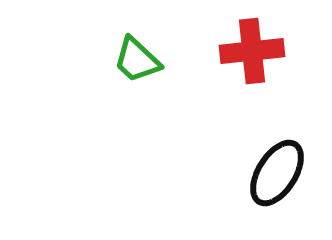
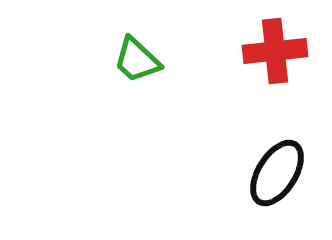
red cross: moved 23 px right
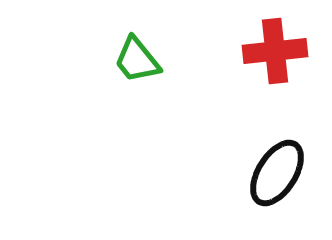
green trapezoid: rotated 8 degrees clockwise
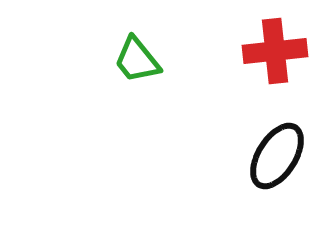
black ellipse: moved 17 px up
